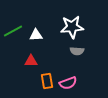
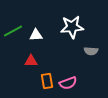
gray semicircle: moved 14 px right
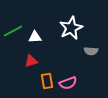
white star: moved 1 px left, 1 px down; rotated 20 degrees counterclockwise
white triangle: moved 1 px left, 2 px down
red triangle: rotated 16 degrees counterclockwise
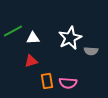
white star: moved 1 px left, 10 px down
white triangle: moved 2 px left, 1 px down
pink semicircle: rotated 24 degrees clockwise
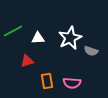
white triangle: moved 5 px right
gray semicircle: rotated 16 degrees clockwise
red triangle: moved 4 px left
pink semicircle: moved 4 px right
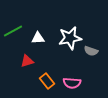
white star: rotated 15 degrees clockwise
orange rectangle: rotated 28 degrees counterclockwise
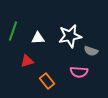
green line: rotated 42 degrees counterclockwise
white star: moved 2 px up
pink semicircle: moved 7 px right, 11 px up
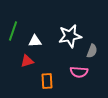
white triangle: moved 3 px left, 3 px down
gray semicircle: moved 1 px right; rotated 88 degrees counterclockwise
orange rectangle: rotated 35 degrees clockwise
